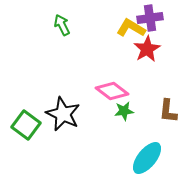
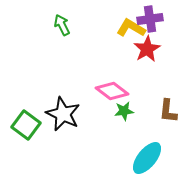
purple cross: moved 1 px down
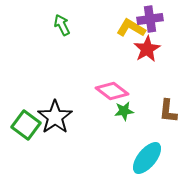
black star: moved 8 px left, 3 px down; rotated 12 degrees clockwise
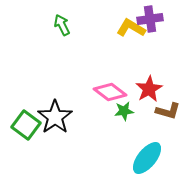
red star: moved 2 px right, 40 px down
pink diamond: moved 2 px left, 1 px down
brown L-shape: rotated 80 degrees counterclockwise
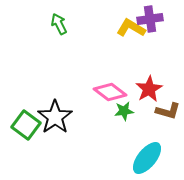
green arrow: moved 3 px left, 1 px up
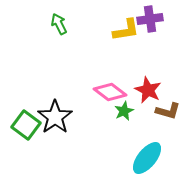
yellow L-shape: moved 5 px left, 2 px down; rotated 140 degrees clockwise
red star: moved 1 px left, 1 px down; rotated 16 degrees counterclockwise
green star: rotated 18 degrees counterclockwise
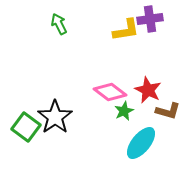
green square: moved 2 px down
cyan ellipse: moved 6 px left, 15 px up
